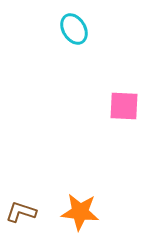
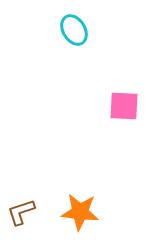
cyan ellipse: moved 1 px down
brown L-shape: rotated 36 degrees counterclockwise
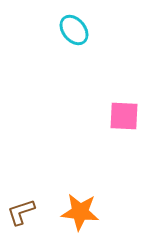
cyan ellipse: rotated 8 degrees counterclockwise
pink square: moved 10 px down
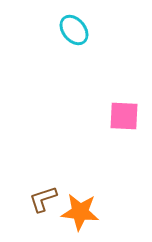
brown L-shape: moved 22 px right, 13 px up
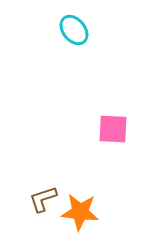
pink square: moved 11 px left, 13 px down
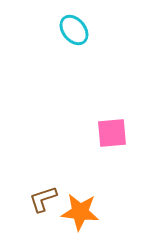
pink square: moved 1 px left, 4 px down; rotated 8 degrees counterclockwise
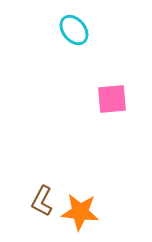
pink square: moved 34 px up
brown L-shape: moved 1 px left, 2 px down; rotated 44 degrees counterclockwise
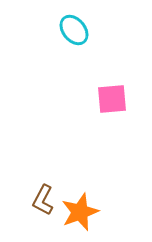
brown L-shape: moved 1 px right, 1 px up
orange star: rotated 27 degrees counterclockwise
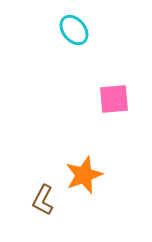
pink square: moved 2 px right
orange star: moved 4 px right, 37 px up
